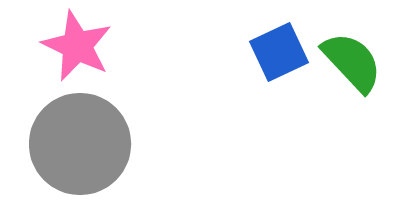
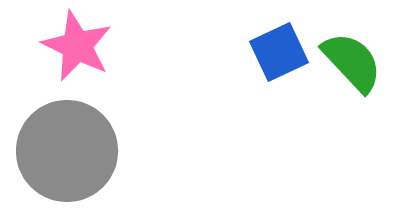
gray circle: moved 13 px left, 7 px down
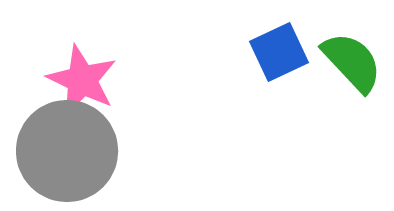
pink star: moved 5 px right, 34 px down
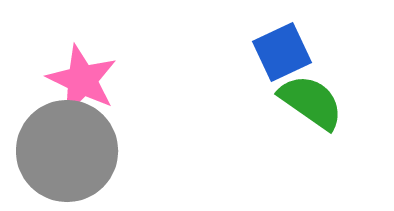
blue square: moved 3 px right
green semicircle: moved 41 px left, 40 px down; rotated 12 degrees counterclockwise
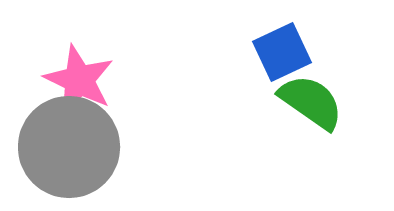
pink star: moved 3 px left
gray circle: moved 2 px right, 4 px up
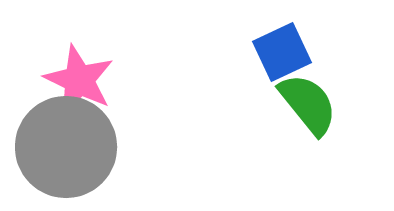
green semicircle: moved 3 px left, 2 px down; rotated 16 degrees clockwise
gray circle: moved 3 px left
